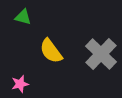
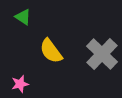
green triangle: rotated 18 degrees clockwise
gray cross: moved 1 px right
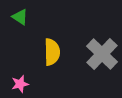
green triangle: moved 3 px left
yellow semicircle: moved 1 px right, 1 px down; rotated 144 degrees counterclockwise
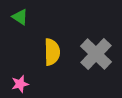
gray cross: moved 6 px left
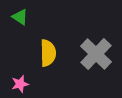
yellow semicircle: moved 4 px left, 1 px down
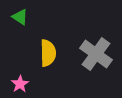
gray cross: rotated 8 degrees counterclockwise
pink star: rotated 18 degrees counterclockwise
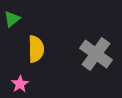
green triangle: moved 8 px left, 2 px down; rotated 48 degrees clockwise
yellow semicircle: moved 12 px left, 4 px up
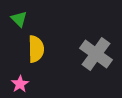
green triangle: moved 7 px right; rotated 36 degrees counterclockwise
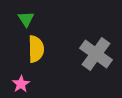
green triangle: moved 7 px right; rotated 12 degrees clockwise
pink star: moved 1 px right
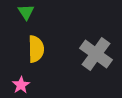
green triangle: moved 7 px up
pink star: moved 1 px down
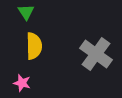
yellow semicircle: moved 2 px left, 3 px up
pink star: moved 1 px right, 2 px up; rotated 24 degrees counterclockwise
